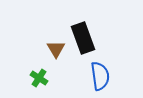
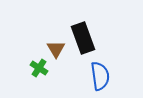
green cross: moved 10 px up
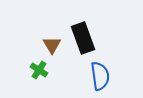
brown triangle: moved 4 px left, 4 px up
green cross: moved 2 px down
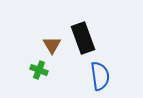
green cross: rotated 12 degrees counterclockwise
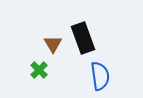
brown triangle: moved 1 px right, 1 px up
green cross: rotated 24 degrees clockwise
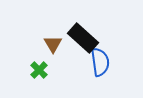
black rectangle: rotated 28 degrees counterclockwise
blue semicircle: moved 14 px up
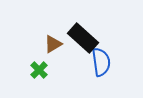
brown triangle: rotated 30 degrees clockwise
blue semicircle: moved 1 px right
